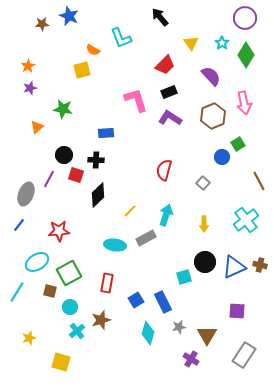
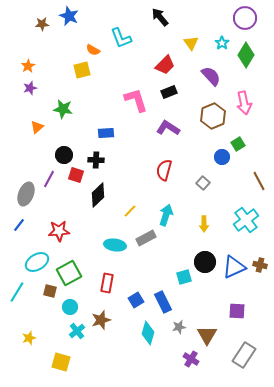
purple L-shape at (170, 118): moved 2 px left, 10 px down
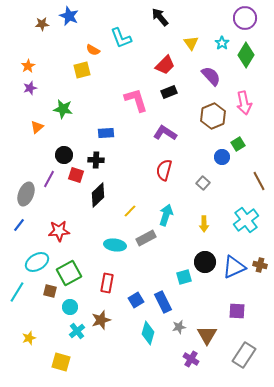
purple L-shape at (168, 128): moved 3 px left, 5 px down
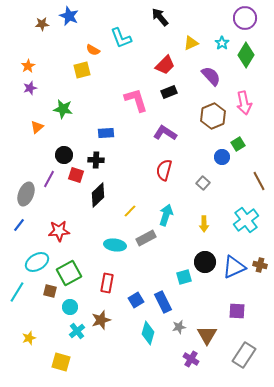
yellow triangle at (191, 43): rotated 42 degrees clockwise
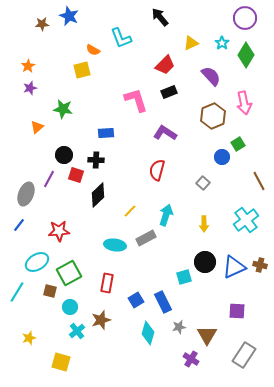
red semicircle at (164, 170): moved 7 px left
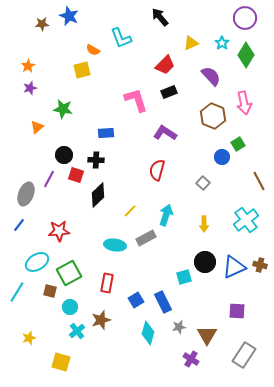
brown hexagon at (213, 116): rotated 15 degrees counterclockwise
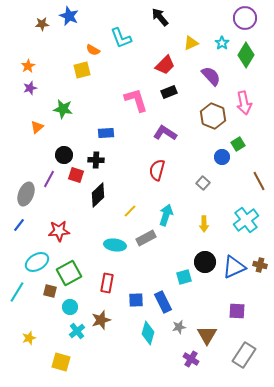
blue square at (136, 300): rotated 28 degrees clockwise
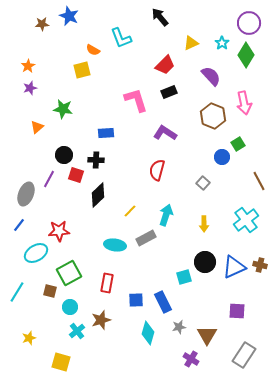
purple circle at (245, 18): moved 4 px right, 5 px down
cyan ellipse at (37, 262): moved 1 px left, 9 px up
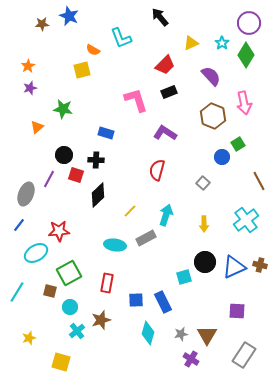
blue rectangle at (106, 133): rotated 21 degrees clockwise
gray star at (179, 327): moved 2 px right, 7 px down
